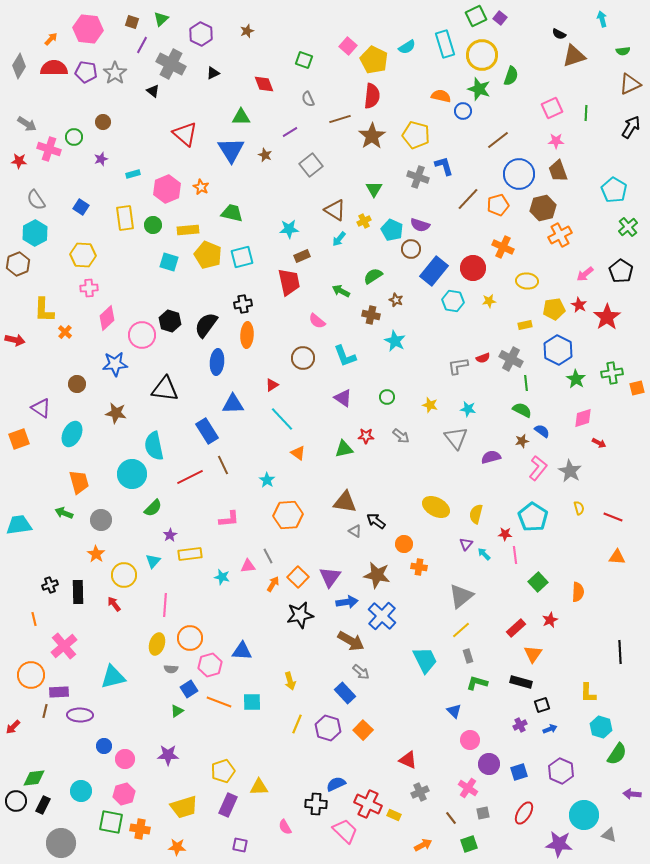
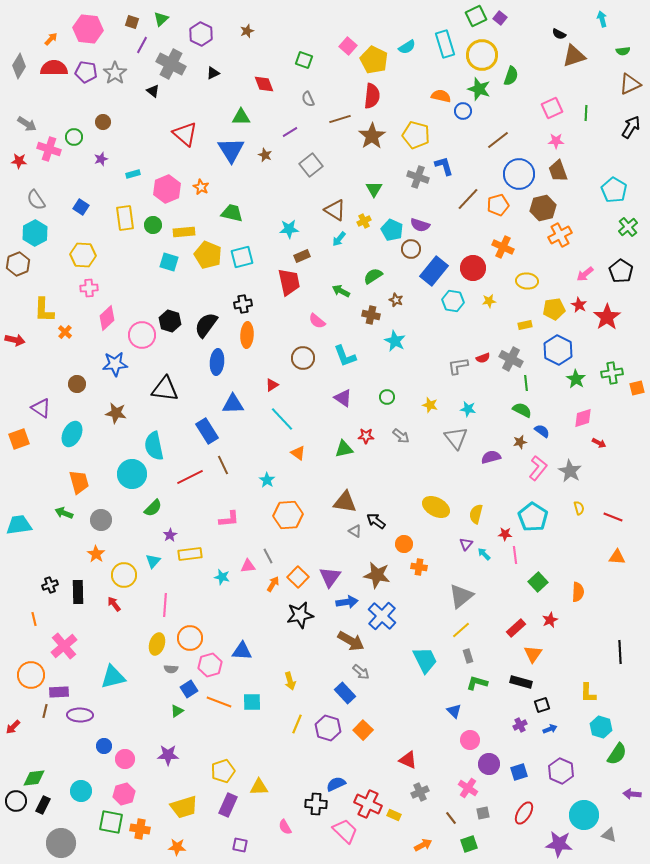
yellow rectangle at (188, 230): moved 4 px left, 2 px down
brown star at (522, 441): moved 2 px left, 1 px down
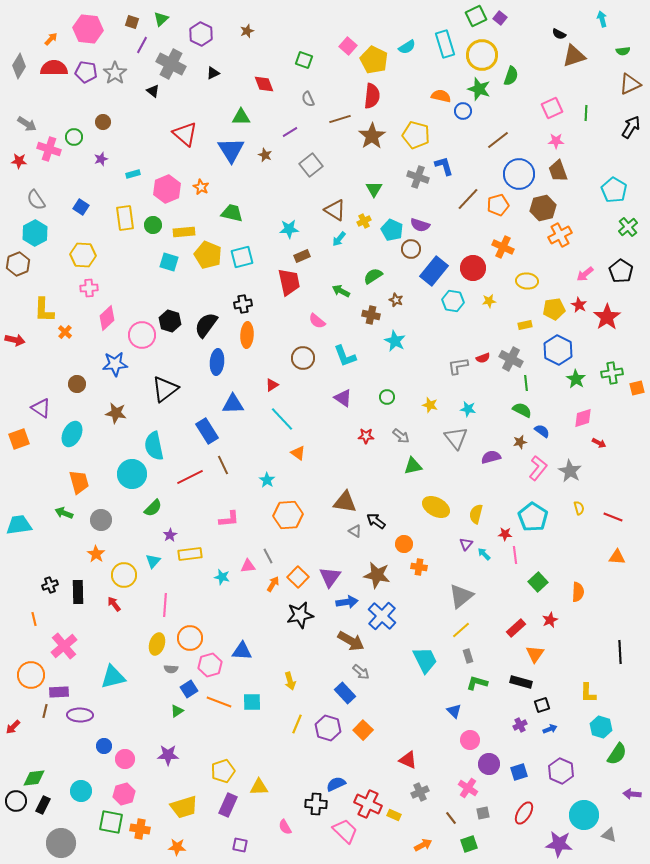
black triangle at (165, 389): rotated 44 degrees counterclockwise
green triangle at (344, 449): moved 69 px right, 17 px down
orange triangle at (533, 654): moved 2 px right
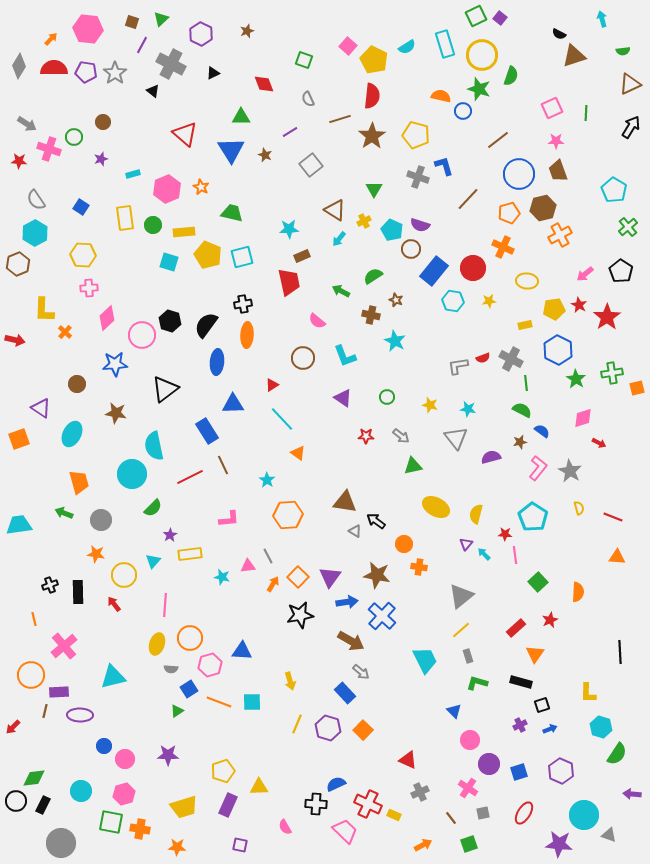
orange pentagon at (498, 205): moved 11 px right, 8 px down
orange star at (96, 554): rotated 24 degrees counterclockwise
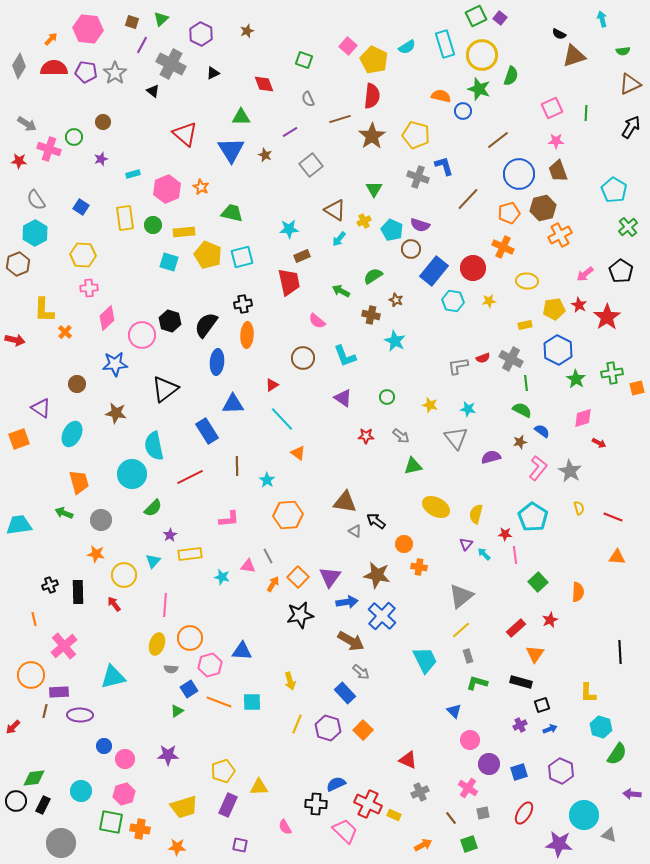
brown line at (223, 465): moved 14 px right, 1 px down; rotated 24 degrees clockwise
pink triangle at (248, 566): rotated 14 degrees clockwise
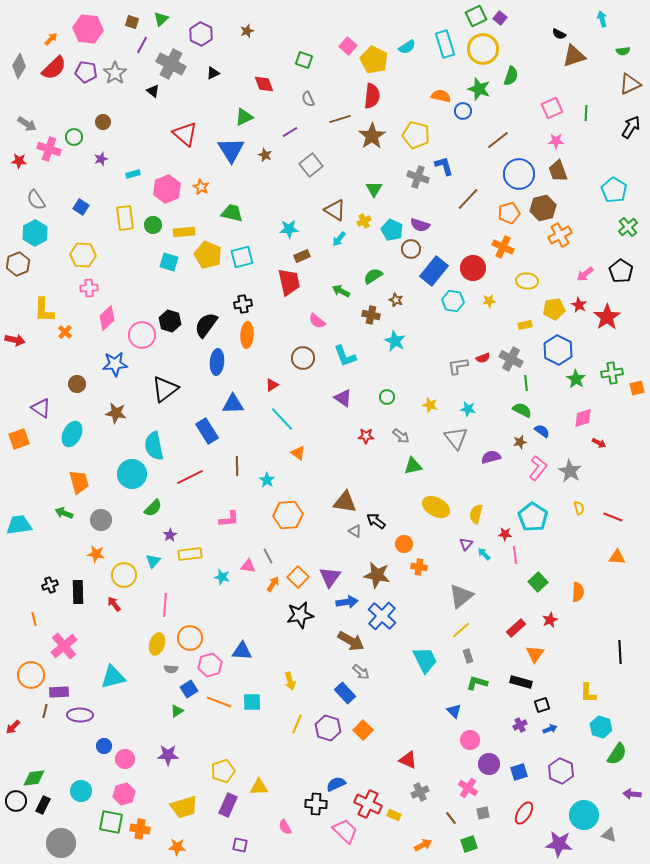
yellow circle at (482, 55): moved 1 px right, 6 px up
red semicircle at (54, 68): rotated 136 degrees clockwise
green triangle at (241, 117): moved 3 px right; rotated 24 degrees counterclockwise
